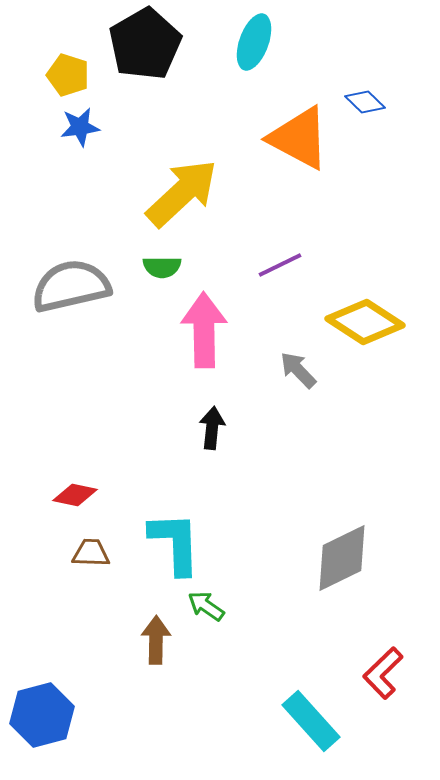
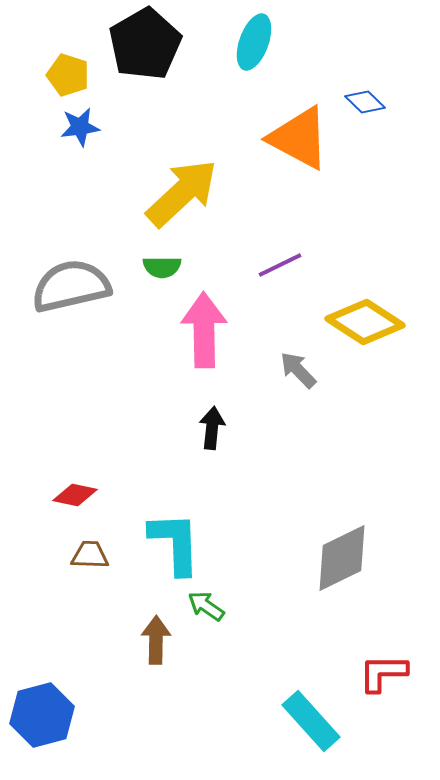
brown trapezoid: moved 1 px left, 2 px down
red L-shape: rotated 44 degrees clockwise
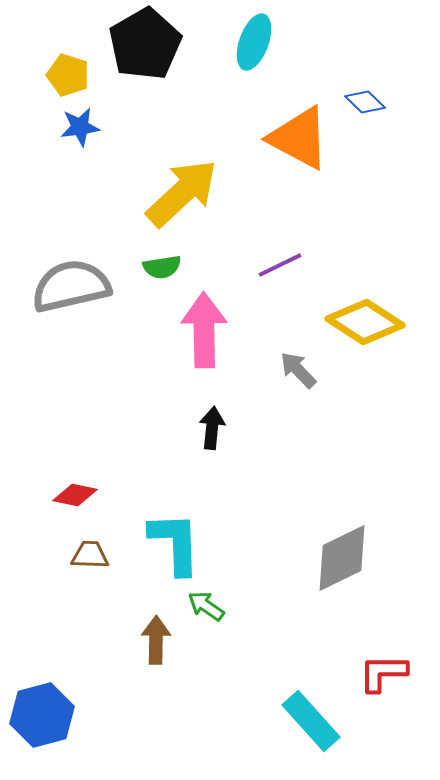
green semicircle: rotated 9 degrees counterclockwise
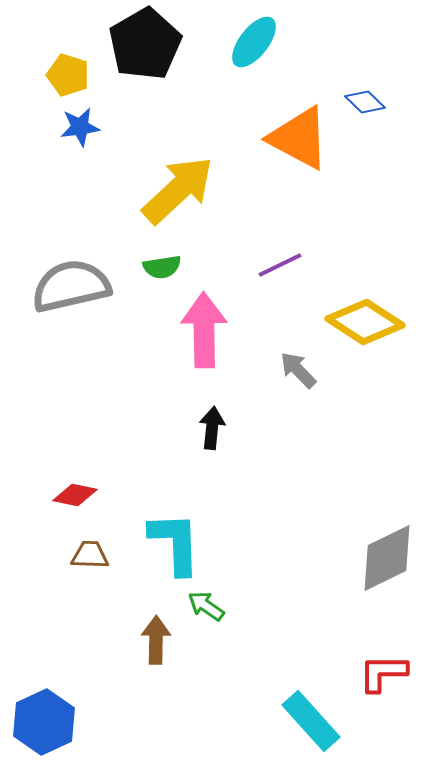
cyan ellipse: rotated 18 degrees clockwise
yellow arrow: moved 4 px left, 3 px up
gray diamond: moved 45 px right
blue hexagon: moved 2 px right, 7 px down; rotated 10 degrees counterclockwise
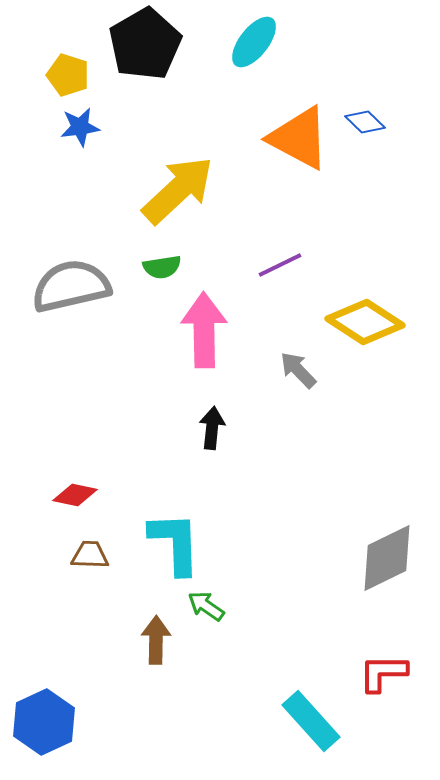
blue diamond: moved 20 px down
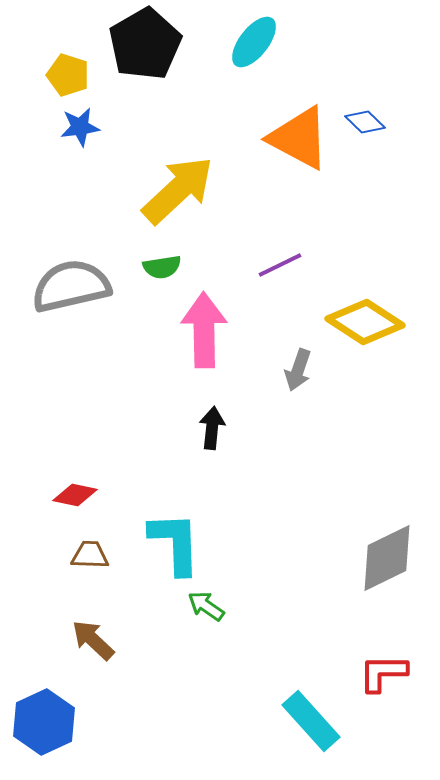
gray arrow: rotated 117 degrees counterclockwise
brown arrow: moved 63 px left; rotated 48 degrees counterclockwise
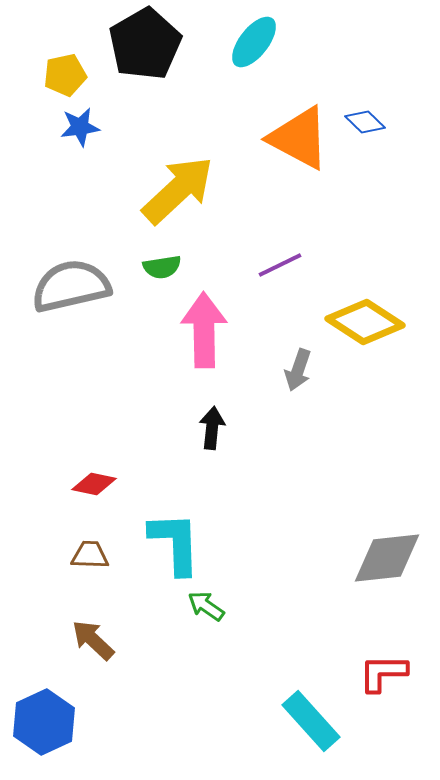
yellow pentagon: moved 3 px left; rotated 30 degrees counterclockwise
red diamond: moved 19 px right, 11 px up
gray diamond: rotated 20 degrees clockwise
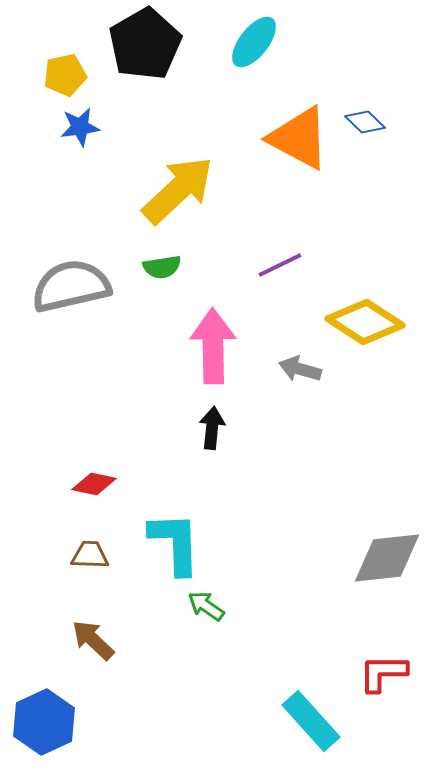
pink arrow: moved 9 px right, 16 px down
gray arrow: moved 2 px right, 1 px up; rotated 87 degrees clockwise
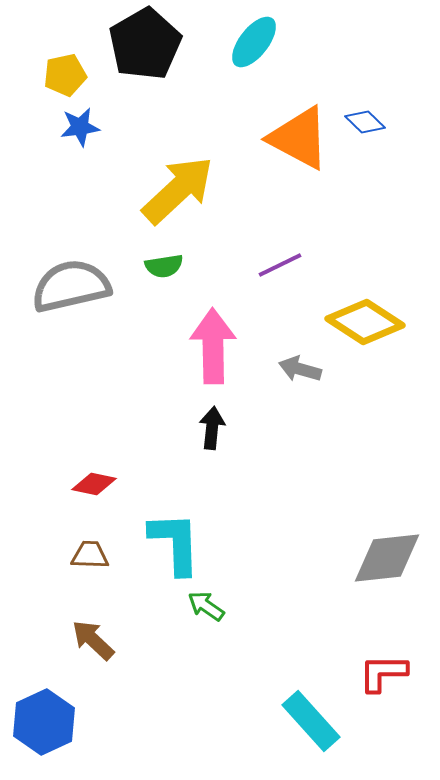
green semicircle: moved 2 px right, 1 px up
